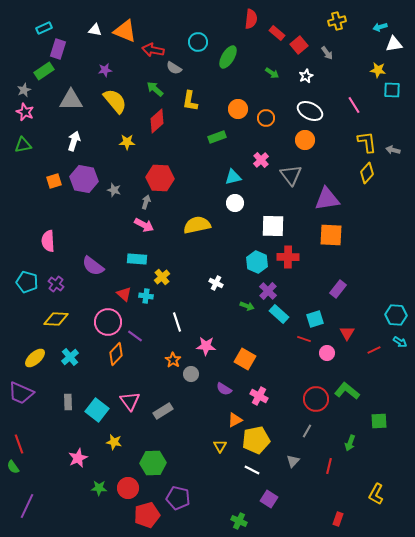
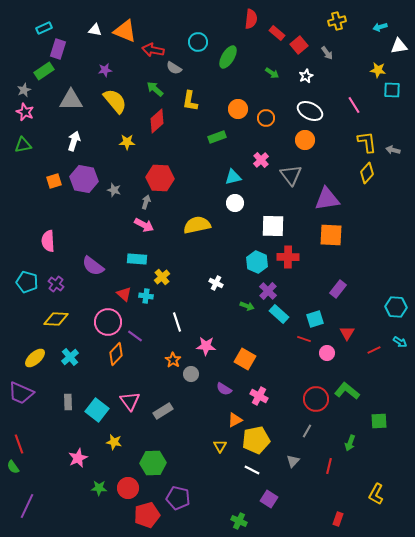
white triangle at (394, 44): moved 5 px right, 2 px down
cyan hexagon at (396, 315): moved 8 px up
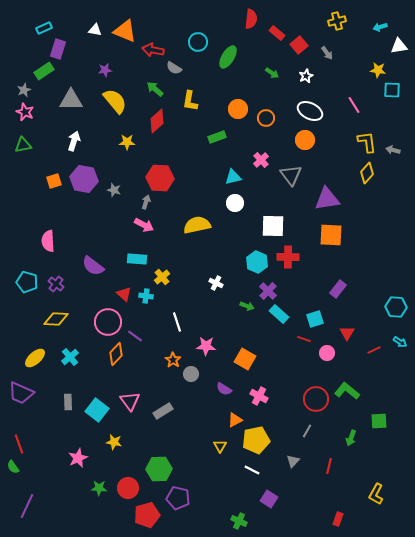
green arrow at (350, 443): moved 1 px right, 5 px up
green hexagon at (153, 463): moved 6 px right, 6 px down
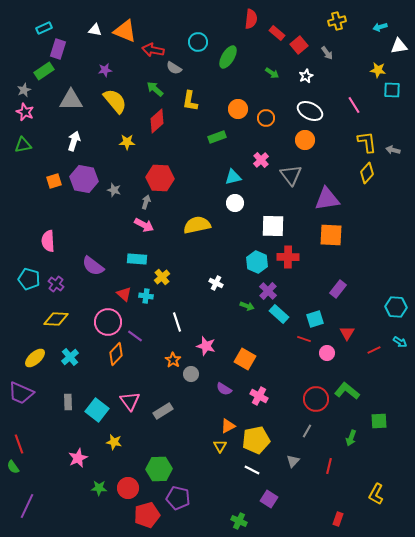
cyan pentagon at (27, 282): moved 2 px right, 3 px up
pink star at (206, 346): rotated 12 degrees clockwise
orange triangle at (235, 420): moved 7 px left, 6 px down
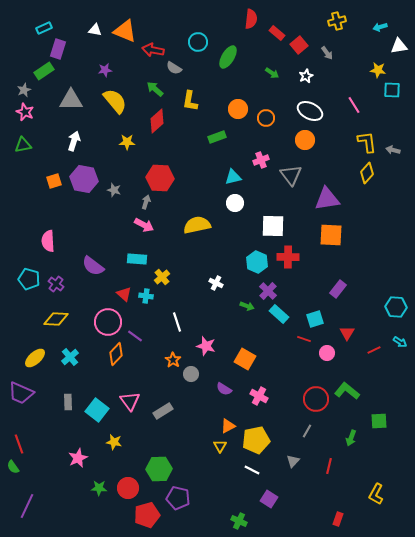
pink cross at (261, 160): rotated 21 degrees clockwise
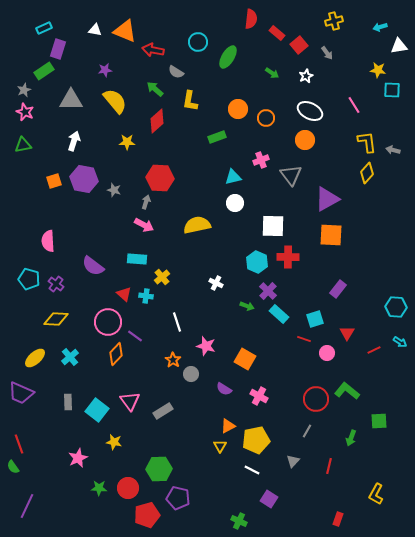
yellow cross at (337, 21): moved 3 px left
gray semicircle at (174, 68): moved 2 px right, 4 px down
purple triangle at (327, 199): rotated 20 degrees counterclockwise
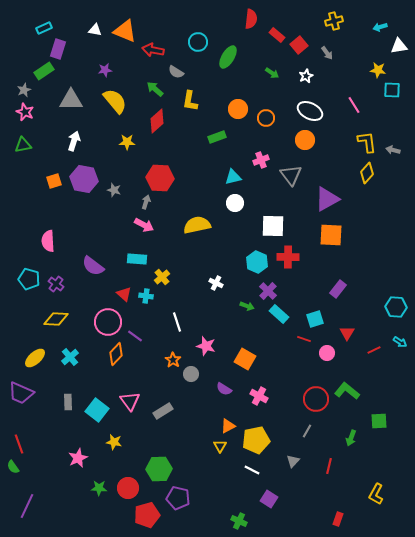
red rectangle at (277, 33): moved 2 px down
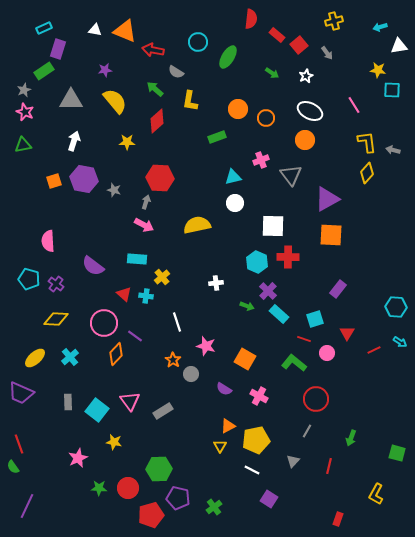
white cross at (216, 283): rotated 32 degrees counterclockwise
pink circle at (108, 322): moved 4 px left, 1 px down
green L-shape at (347, 391): moved 53 px left, 28 px up
green square at (379, 421): moved 18 px right, 32 px down; rotated 18 degrees clockwise
red pentagon at (147, 515): moved 4 px right
green cross at (239, 521): moved 25 px left, 14 px up; rotated 28 degrees clockwise
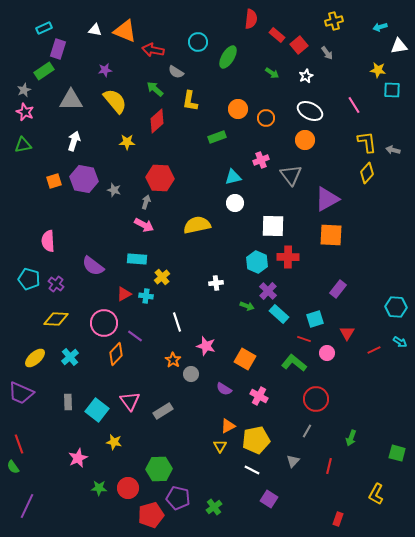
red triangle at (124, 294): rotated 49 degrees clockwise
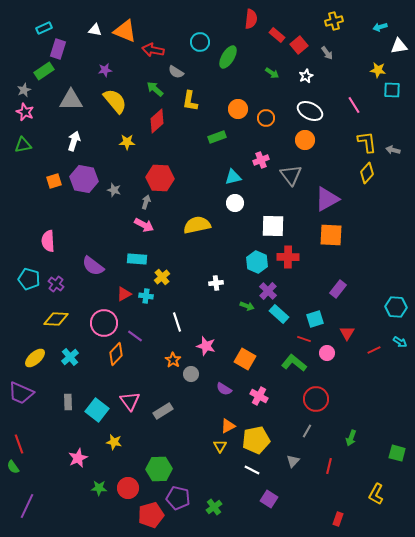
cyan circle at (198, 42): moved 2 px right
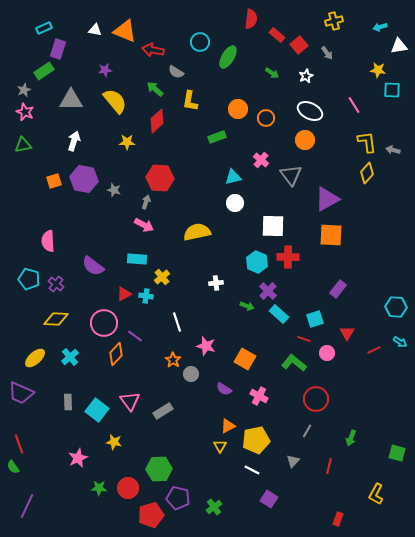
pink cross at (261, 160): rotated 28 degrees counterclockwise
yellow semicircle at (197, 225): moved 7 px down
